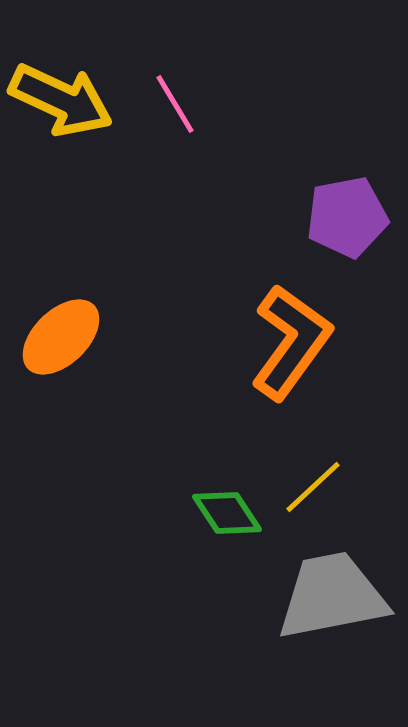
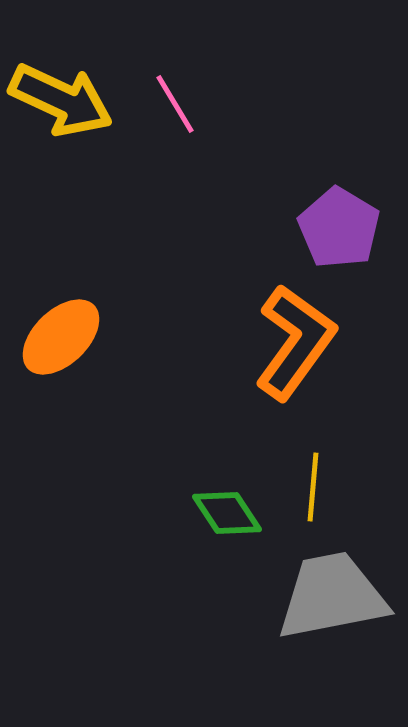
purple pentagon: moved 8 px left, 11 px down; rotated 30 degrees counterclockwise
orange L-shape: moved 4 px right
yellow line: rotated 42 degrees counterclockwise
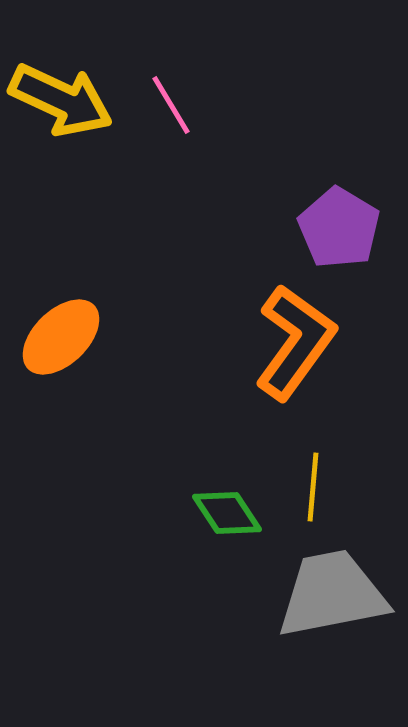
pink line: moved 4 px left, 1 px down
gray trapezoid: moved 2 px up
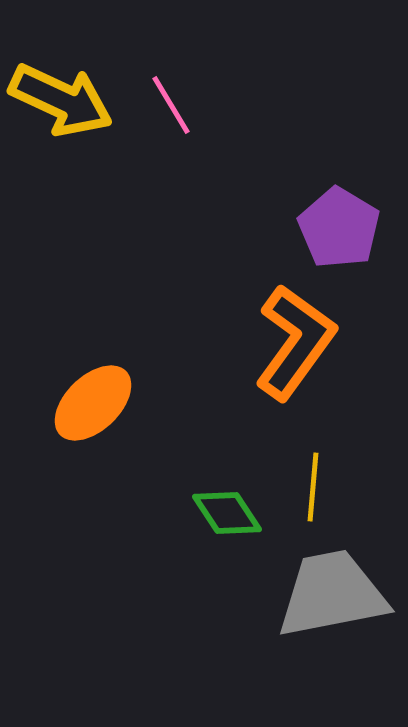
orange ellipse: moved 32 px right, 66 px down
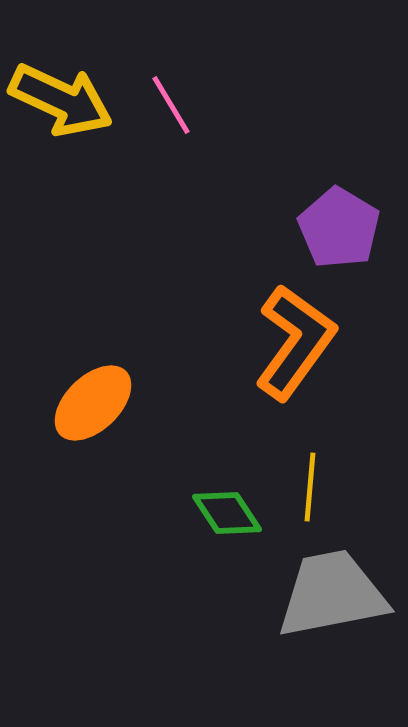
yellow line: moved 3 px left
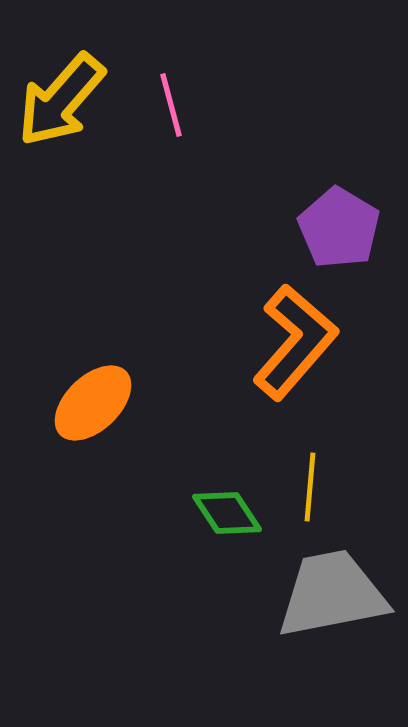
yellow arrow: rotated 106 degrees clockwise
pink line: rotated 16 degrees clockwise
orange L-shape: rotated 5 degrees clockwise
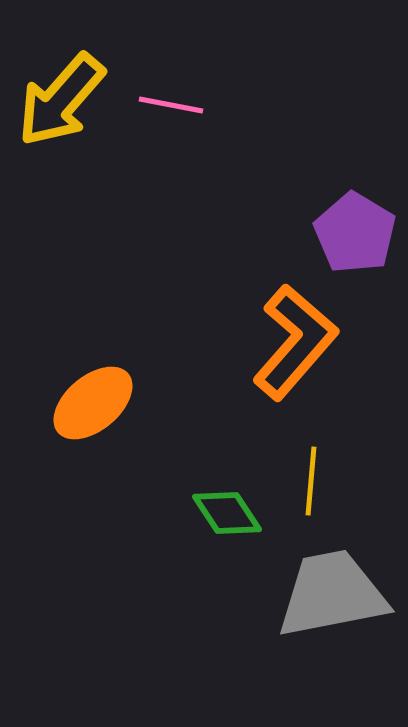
pink line: rotated 64 degrees counterclockwise
purple pentagon: moved 16 px right, 5 px down
orange ellipse: rotated 4 degrees clockwise
yellow line: moved 1 px right, 6 px up
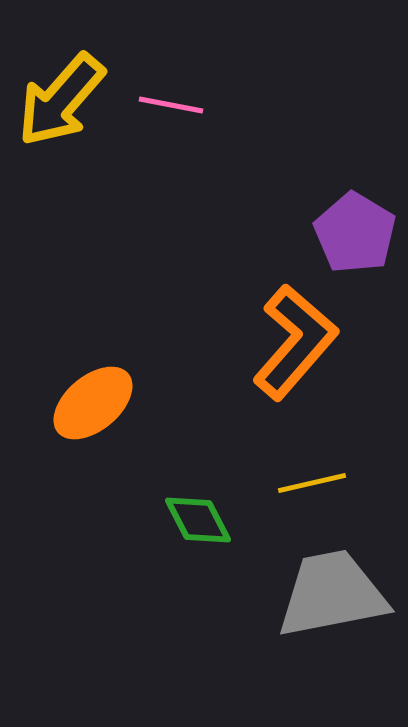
yellow line: moved 1 px right, 2 px down; rotated 72 degrees clockwise
green diamond: moved 29 px left, 7 px down; rotated 6 degrees clockwise
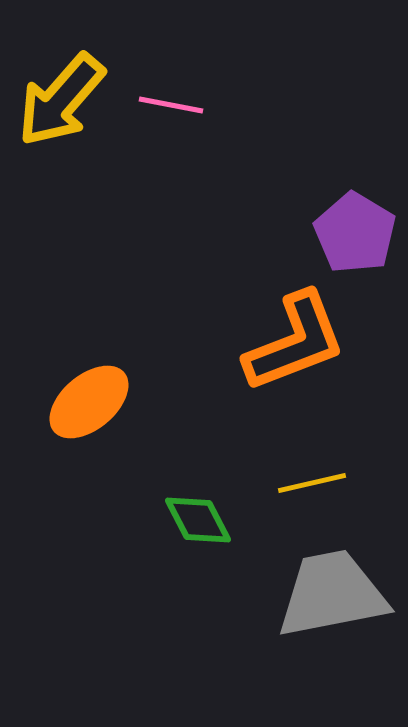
orange L-shape: rotated 28 degrees clockwise
orange ellipse: moved 4 px left, 1 px up
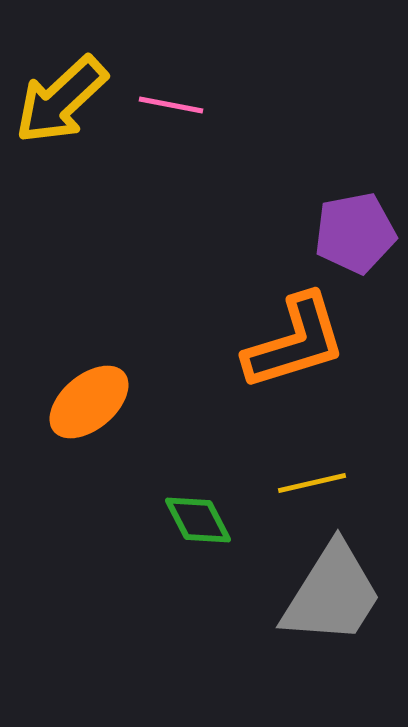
yellow arrow: rotated 6 degrees clockwise
purple pentagon: rotated 30 degrees clockwise
orange L-shape: rotated 4 degrees clockwise
gray trapezoid: rotated 133 degrees clockwise
